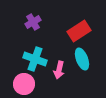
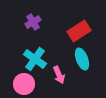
cyan cross: rotated 15 degrees clockwise
pink arrow: moved 5 px down; rotated 36 degrees counterclockwise
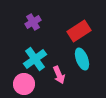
cyan cross: rotated 20 degrees clockwise
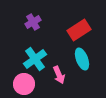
red rectangle: moved 1 px up
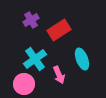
purple cross: moved 2 px left, 2 px up
red rectangle: moved 20 px left
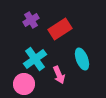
red rectangle: moved 1 px right, 1 px up
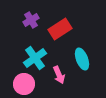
cyan cross: moved 1 px up
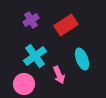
red rectangle: moved 6 px right, 4 px up
cyan cross: moved 2 px up
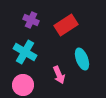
purple cross: rotated 35 degrees counterclockwise
cyan cross: moved 10 px left, 4 px up; rotated 25 degrees counterclockwise
pink circle: moved 1 px left, 1 px down
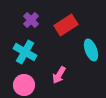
purple cross: rotated 21 degrees clockwise
cyan ellipse: moved 9 px right, 9 px up
pink arrow: rotated 54 degrees clockwise
pink circle: moved 1 px right
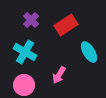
cyan ellipse: moved 2 px left, 2 px down; rotated 10 degrees counterclockwise
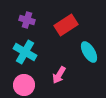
purple cross: moved 4 px left; rotated 28 degrees counterclockwise
